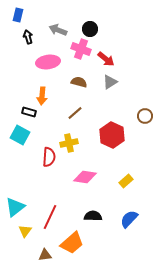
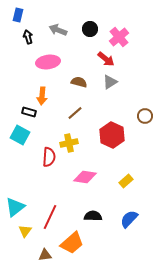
pink cross: moved 38 px right, 12 px up; rotated 30 degrees clockwise
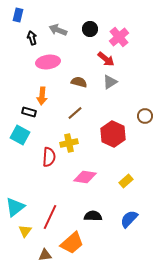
black arrow: moved 4 px right, 1 px down
red hexagon: moved 1 px right, 1 px up
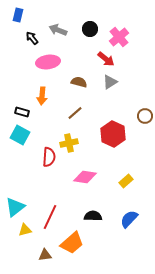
black arrow: rotated 24 degrees counterclockwise
black rectangle: moved 7 px left
yellow triangle: moved 1 px up; rotated 40 degrees clockwise
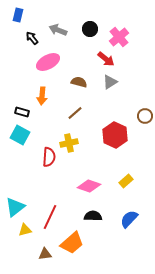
pink ellipse: rotated 20 degrees counterclockwise
red hexagon: moved 2 px right, 1 px down
pink diamond: moved 4 px right, 9 px down; rotated 10 degrees clockwise
brown triangle: moved 1 px up
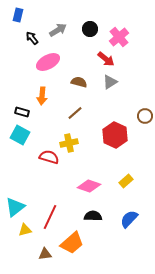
gray arrow: rotated 126 degrees clockwise
red semicircle: rotated 78 degrees counterclockwise
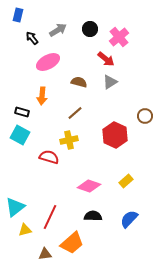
yellow cross: moved 3 px up
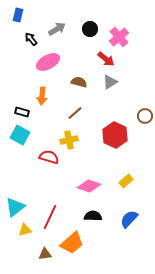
gray arrow: moved 1 px left, 1 px up
black arrow: moved 1 px left, 1 px down
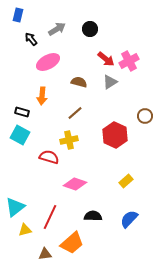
pink cross: moved 10 px right, 24 px down; rotated 12 degrees clockwise
pink diamond: moved 14 px left, 2 px up
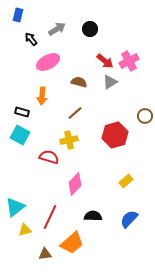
red arrow: moved 1 px left, 2 px down
red hexagon: rotated 20 degrees clockwise
pink diamond: rotated 65 degrees counterclockwise
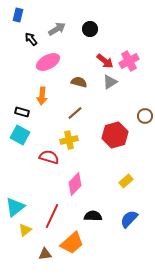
red line: moved 2 px right, 1 px up
yellow triangle: rotated 24 degrees counterclockwise
